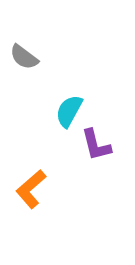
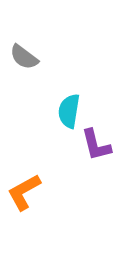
cyan semicircle: rotated 20 degrees counterclockwise
orange L-shape: moved 7 px left, 3 px down; rotated 12 degrees clockwise
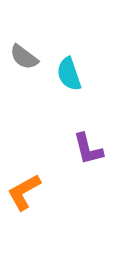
cyan semicircle: moved 37 px up; rotated 28 degrees counterclockwise
purple L-shape: moved 8 px left, 4 px down
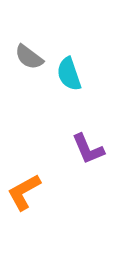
gray semicircle: moved 5 px right
purple L-shape: rotated 9 degrees counterclockwise
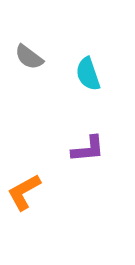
cyan semicircle: moved 19 px right
purple L-shape: rotated 72 degrees counterclockwise
